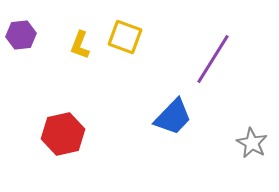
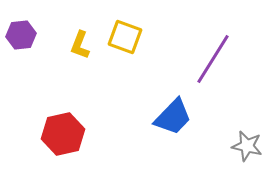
gray star: moved 5 px left, 3 px down; rotated 16 degrees counterclockwise
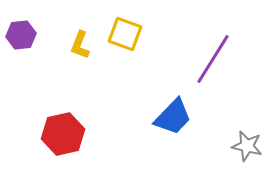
yellow square: moved 3 px up
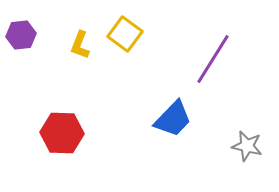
yellow square: rotated 16 degrees clockwise
blue trapezoid: moved 2 px down
red hexagon: moved 1 px left, 1 px up; rotated 15 degrees clockwise
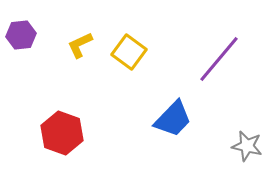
yellow square: moved 4 px right, 18 px down
yellow L-shape: rotated 44 degrees clockwise
purple line: moved 6 px right; rotated 8 degrees clockwise
red hexagon: rotated 18 degrees clockwise
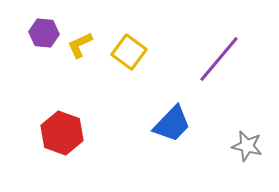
purple hexagon: moved 23 px right, 2 px up; rotated 12 degrees clockwise
blue trapezoid: moved 1 px left, 5 px down
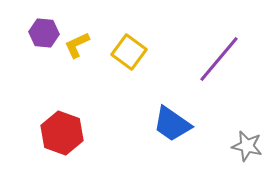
yellow L-shape: moved 3 px left
blue trapezoid: rotated 81 degrees clockwise
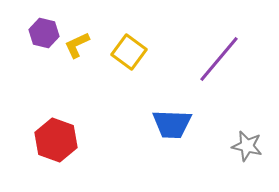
purple hexagon: rotated 8 degrees clockwise
blue trapezoid: rotated 33 degrees counterclockwise
red hexagon: moved 6 px left, 7 px down
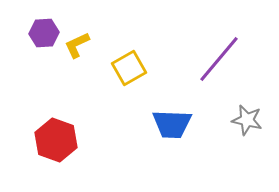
purple hexagon: rotated 16 degrees counterclockwise
yellow square: moved 16 px down; rotated 24 degrees clockwise
gray star: moved 26 px up
